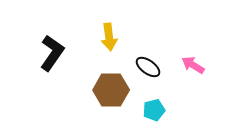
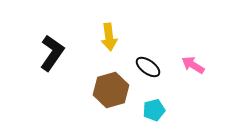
brown hexagon: rotated 16 degrees counterclockwise
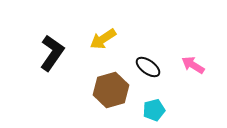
yellow arrow: moved 6 px left, 2 px down; rotated 64 degrees clockwise
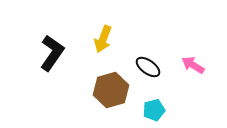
yellow arrow: rotated 36 degrees counterclockwise
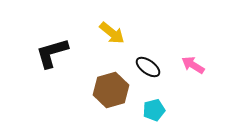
yellow arrow: moved 9 px right, 6 px up; rotated 72 degrees counterclockwise
black L-shape: rotated 141 degrees counterclockwise
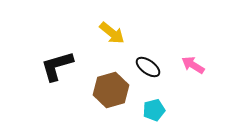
black L-shape: moved 5 px right, 13 px down
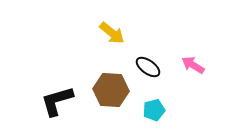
black L-shape: moved 35 px down
brown hexagon: rotated 20 degrees clockwise
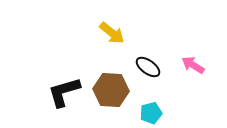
black L-shape: moved 7 px right, 9 px up
cyan pentagon: moved 3 px left, 3 px down
